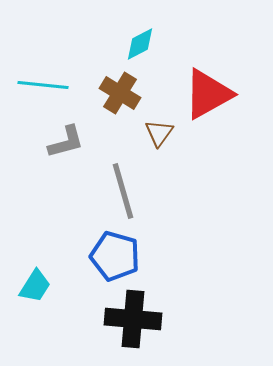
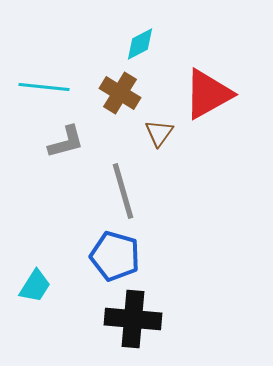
cyan line: moved 1 px right, 2 px down
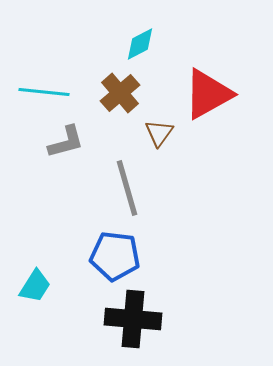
cyan line: moved 5 px down
brown cross: rotated 18 degrees clockwise
gray line: moved 4 px right, 3 px up
blue pentagon: rotated 9 degrees counterclockwise
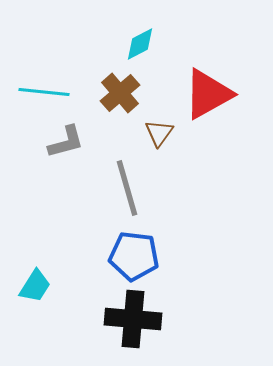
blue pentagon: moved 19 px right
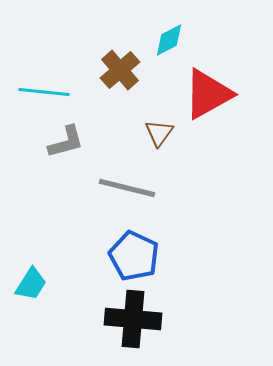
cyan diamond: moved 29 px right, 4 px up
brown cross: moved 23 px up
gray line: rotated 60 degrees counterclockwise
blue pentagon: rotated 18 degrees clockwise
cyan trapezoid: moved 4 px left, 2 px up
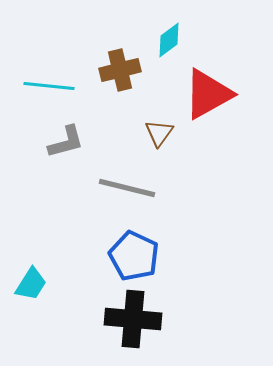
cyan diamond: rotated 9 degrees counterclockwise
brown cross: rotated 27 degrees clockwise
cyan line: moved 5 px right, 6 px up
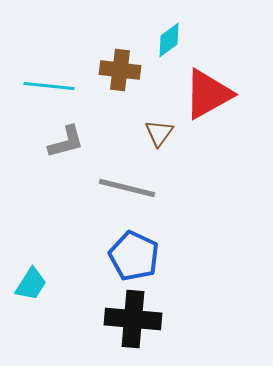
brown cross: rotated 21 degrees clockwise
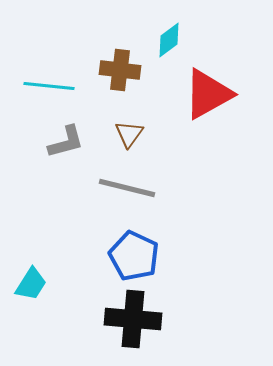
brown triangle: moved 30 px left, 1 px down
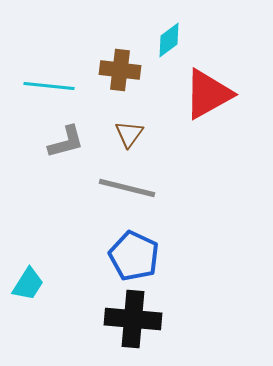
cyan trapezoid: moved 3 px left
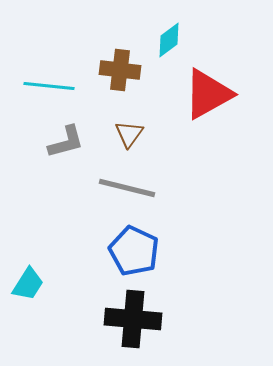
blue pentagon: moved 5 px up
